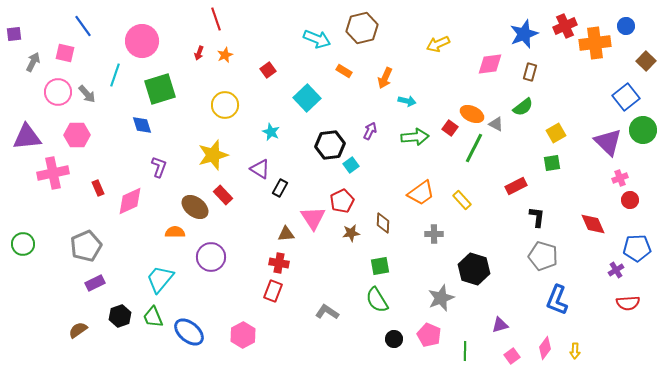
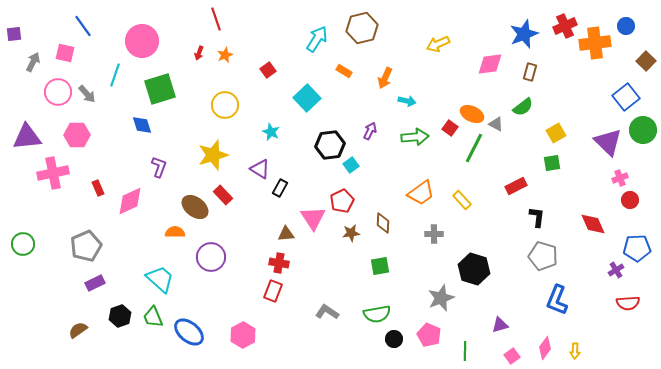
cyan arrow at (317, 39): rotated 80 degrees counterclockwise
cyan trapezoid at (160, 279): rotated 92 degrees clockwise
green semicircle at (377, 300): moved 14 px down; rotated 68 degrees counterclockwise
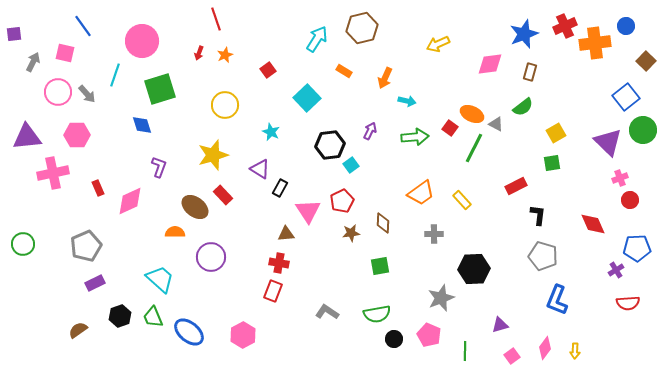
black L-shape at (537, 217): moved 1 px right, 2 px up
pink triangle at (313, 218): moved 5 px left, 7 px up
black hexagon at (474, 269): rotated 20 degrees counterclockwise
